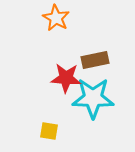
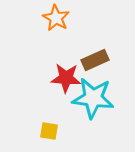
brown rectangle: rotated 12 degrees counterclockwise
cyan star: rotated 6 degrees clockwise
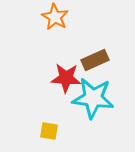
orange star: moved 1 px left, 1 px up
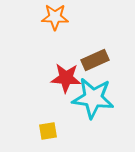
orange star: rotated 28 degrees counterclockwise
yellow square: moved 1 px left; rotated 18 degrees counterclockwise
